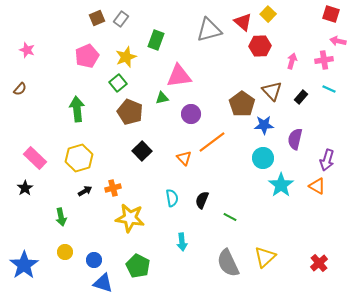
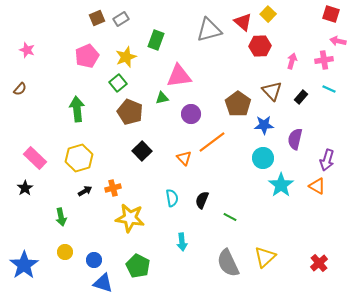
gray rectangle at (121, 19): rotated 21 degrees clockwise
brown pentagon at (242, 104): moved 4 px left
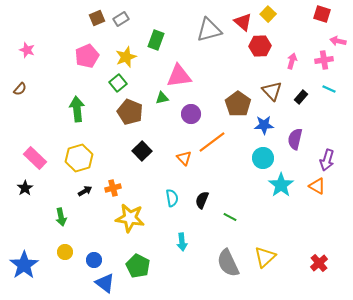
red square at (331, 14): moved 9 px left
blue triangle at (103, 283): moved 2 px right; rotated 20 degrees clockwise
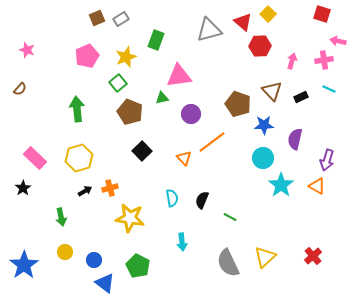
black rectangle at (301, 97): rotated 24 degrees clockwise
brown pentagon at (238, 104): rotated 15 degrees counterclockwise
black star at (25, 188): moved 2 px left
orange cross at (113, 188): moved 3 px left
red cross at (319, 263): moved 6 px left, 7 px up
